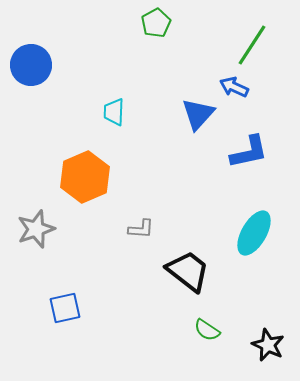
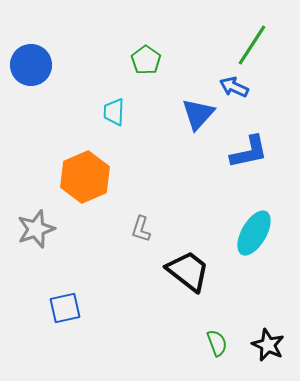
green pentagon: moved 10 px left, 37 px down; rotated 8 degrees counterclockwise
gray L-shape: rotated 104 degrees clockwise
green semicircle: moved 10 px right, 13 px down; rotated 144 degrees counterclockwise
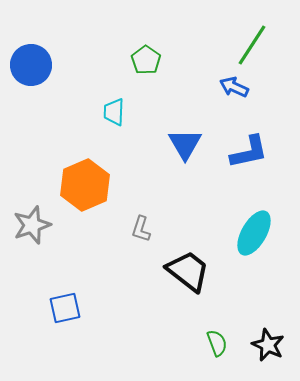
blue triangle: moved 13 px left, 30 px down; rotated 12 degrees counterclockwise
orange hexagon: moved 8 px down
gray star: moved 4 px left, 4 px up
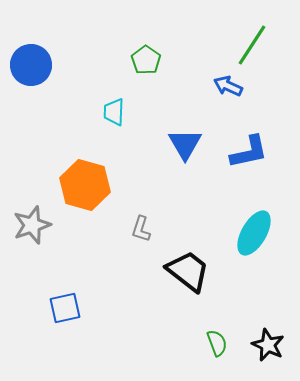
blue arrow: moved 6 px left, 1 px up
orange hexagon: rotated 21 degrees counterclockwise
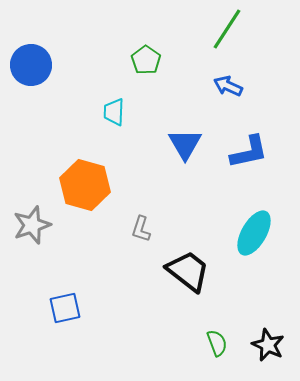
green line: moved 25 px left, 16 px up
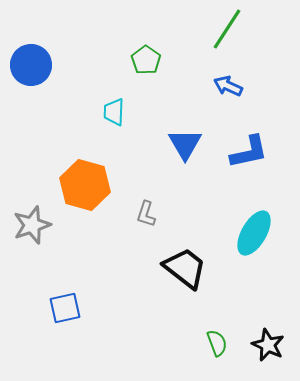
gray L-shape: moved 5 px right, 15 px up
black trapezoid: moved 3 px left, 3 px up
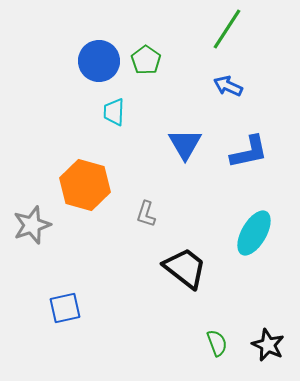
blue circle: moved 68 px right, 4 px up
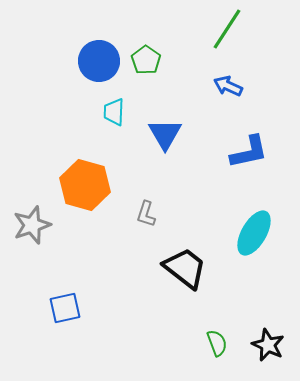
blue triangle: moved 20 px left, 10 px up
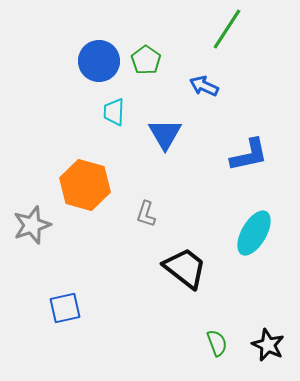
blue arrow: moved 24 px left
blue L-shape: moved 3 px down
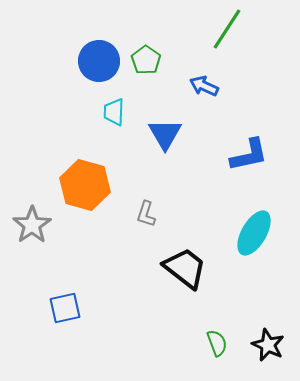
gray star: rotated 15 degrees counterclockwise
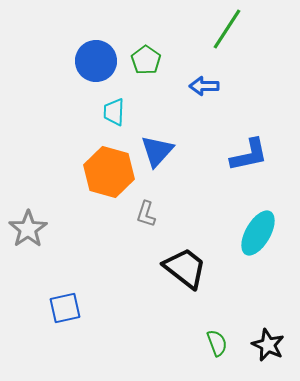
blue circle: moved 3 px left
blue arrow: rotated 24 degrees counterclockwise
blue triangle: moved 8 px left, 17 px down; rotated 12 degrees clockwise
orange hexagon: moved 24 px right, 13 px up
gray star: moved 4 px left, 4 px down
cyan ellipse: moved 4 px right
